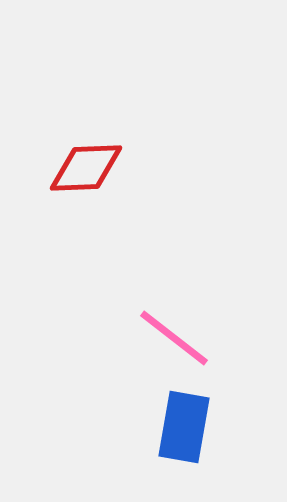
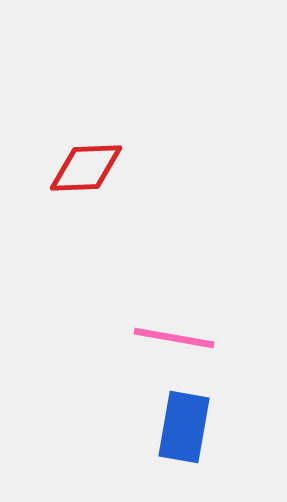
pink line: rotated 28 degrees counterclockwise
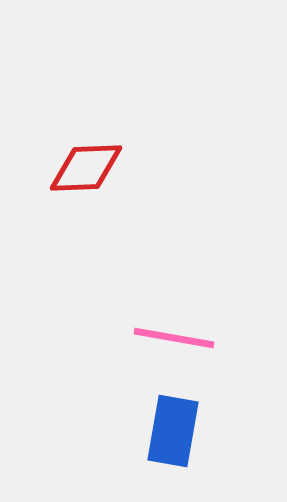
blue rectangle: moved 11 px left, 4 px down
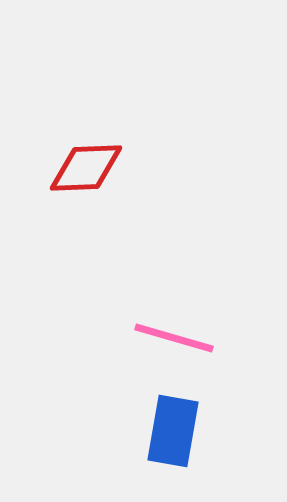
pink line: rotated 6 degrees clockwise
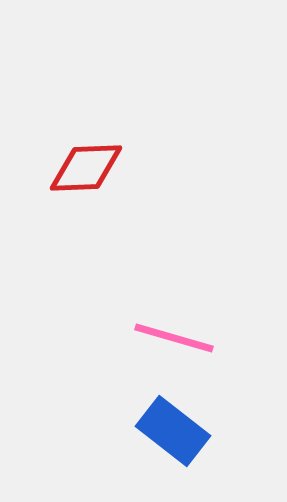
blue rectangle: rotated 62 degrees counterclockwise
